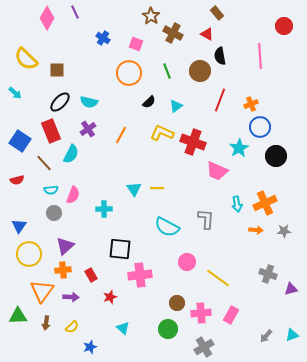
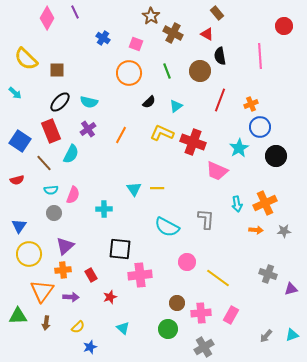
yellow semicircle at (72, 327): moved 6 px right
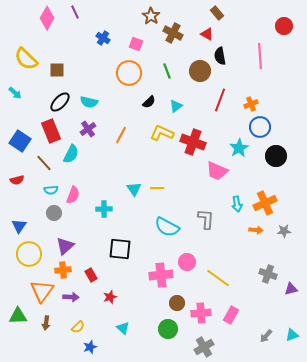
pink cross at (140, 275): moved 21 px right
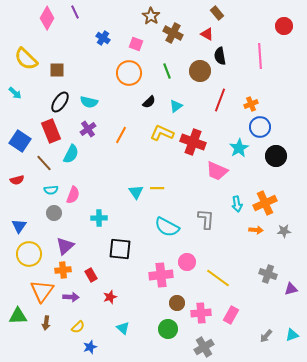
black ellipse at (60, 102): rotated 10 degrees counterclockwise
cyan triangle at (134, 189): moved 2 px right, 3 px down
cyan cross at (104, 209): moved 5 px left, 9 px down
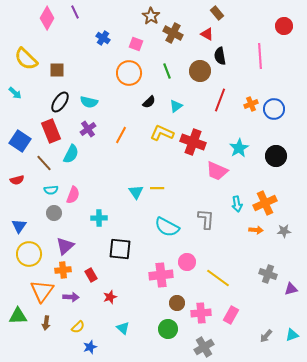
blue circle at (260, 127): moved 14 px right, 18 px up
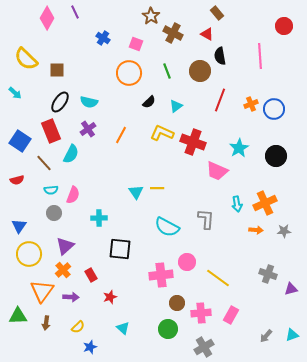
orange cross at (63, 270): rotated 35 degrees counterclockwise
